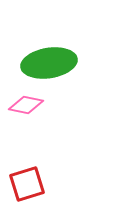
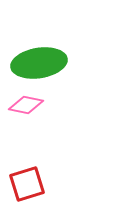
green ellipse: moved 10 px left
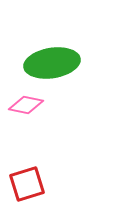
green ellipse: moved 13 px right
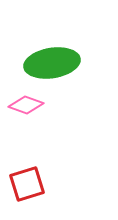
pink diamond: rotated 8 degrees clockwise
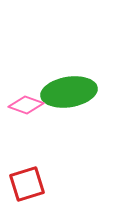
green ellipse: moved 17 px right, 29 px down
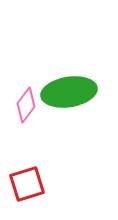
pink diamond: rotated 72 degrees counterclockwise
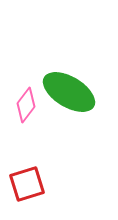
green ellipse: rotated 40 degrees clockwise
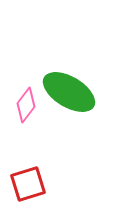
red square: moved 1 px right
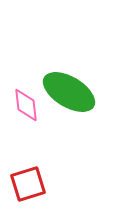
pink diamond: rotated 44 degrees counterclockwise
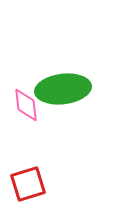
green ellipse: moved 6 px left, 3 px up; rotated 38 degrees counterclockwise
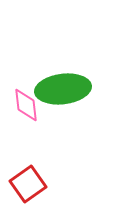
red square: rotated 18 degrees counterclockwise
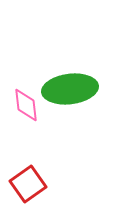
green ellipse: moved 7 px right
